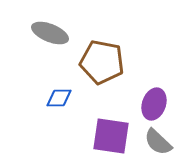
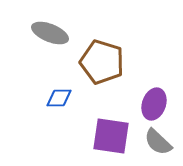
brown pentagon: rotated 6 degrees clockwise
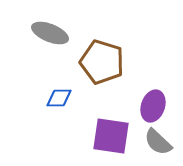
purple ellipse: moved 1 px left, 2 px down
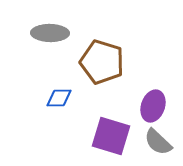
gray ellipse: rotated 21 degrees counterclockwise
purple square: rotated 9 degrees clockwise
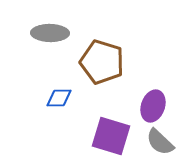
gray semicircle: moved 2 px right
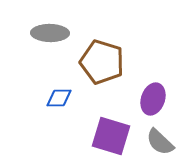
purple ellipse: moved 7 px up
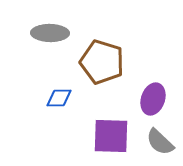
purple square: rotated 15 degrees counterclockwise
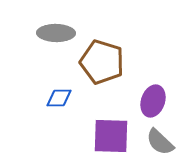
gray ellipse: moved 6 px right
purple ellipse: moved 2 px down
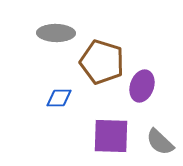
purple ellipse: moved 11 px left, 15 px up
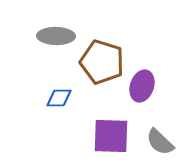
gray ellipse: moved 3 px down
